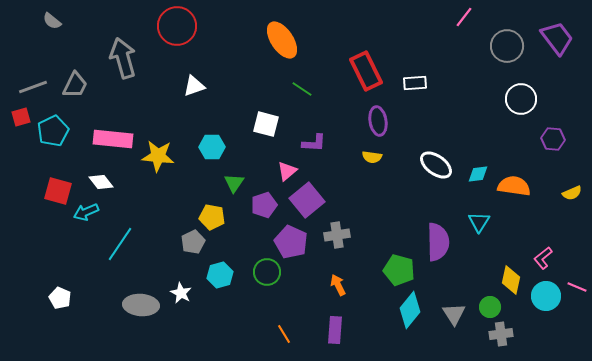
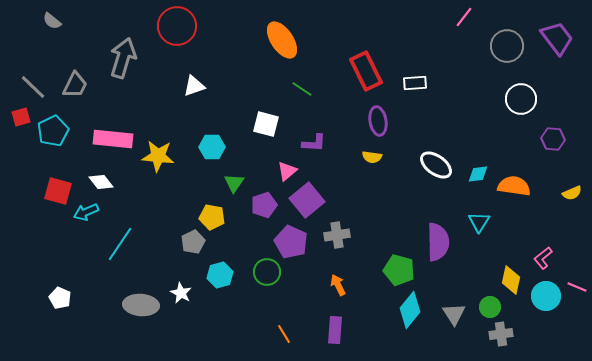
gray arrow at (123, 58): rotated 33 degrees clockwise
gray line at (33, 87): rotated 64 degrees clockwise
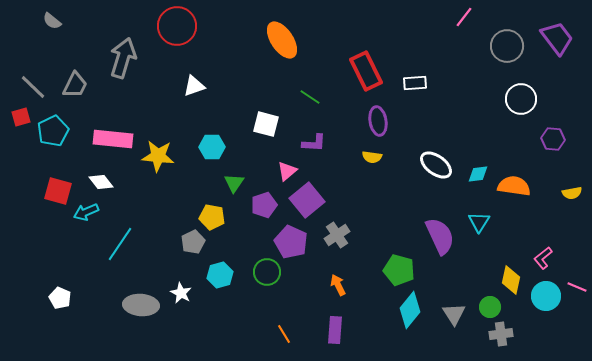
green line at (302, 89): moved 8 px right, 8 px down
yellow semicircle at (572, 193): rotated 12 degrees clockwise
gray cross at (337, 235): rotated 25 degrees counterclockwise
purple semicircle at (438, 242): moved 2 px right, 6 px up; rotated 24 degrees counterclockwise
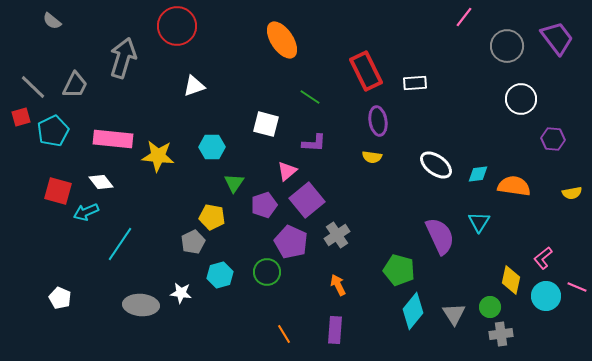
white star at (181, 293): rotated 20 degrees counterclockwise
cyan diamond at (410, 310): moved 3 px right, 1 px down
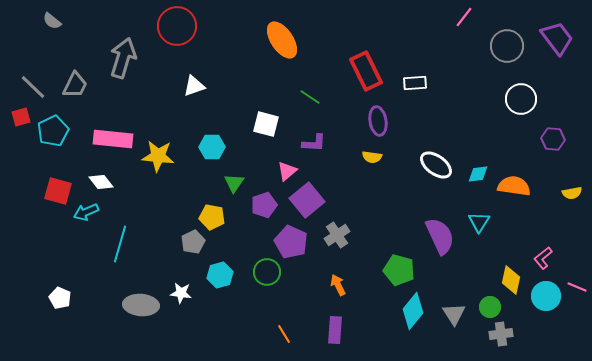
cyan line at (120, 244): rotated 18 degrees counterclockwise
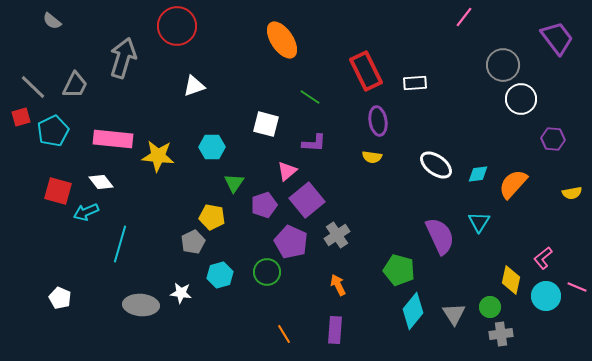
gray circle at (507, 46): moved 4 px left, 19 px down
orange semicircle at (514, 186): moved 1 px left, 2 px up; rotated 56 degrees counterclockwise
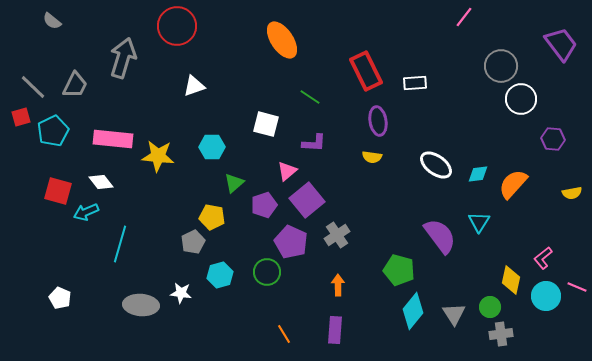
purple trapezoid at (557, 38): moved 4 px right, 6 px down
gray circle at (503, 65): moved 2 px left, 1 px down
green triangle at (234, 183): rotated 15 degrees clockwise
purple semicircle at (440, 236): rotated 12 degrees counterclockwise
orange arrow at (338, 285): rotated 25 degrees clockwise
